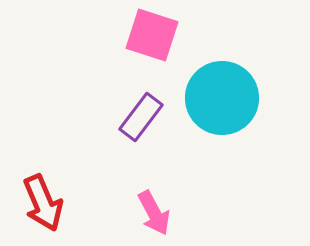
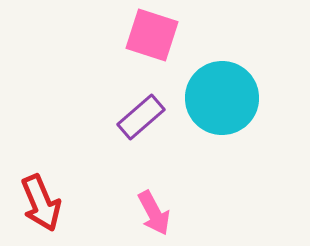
purple rectangle: rotated 12 degrees clockwise
red arrow: moved 2 px left
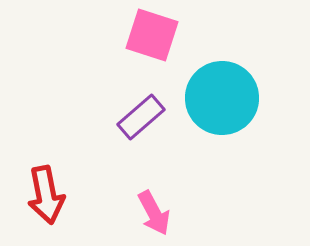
red arrow: moved 5 px right, 8 px up; rotated 12 degrees clockwise
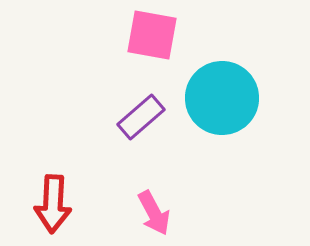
pink square: rotated 8 degrees counterclockwise
red arrow: moved 7 px right, 9 px down; rotated 14 degrees clockwise
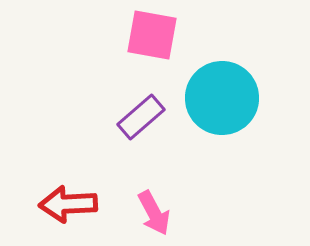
red arrow: moved 15 px right; rotated 84 degrees clockwise
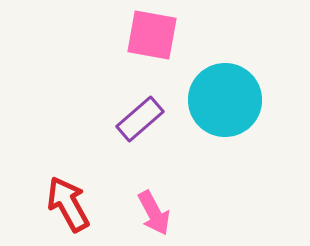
cyan circle: moved 3 px right, 2 px down
purple rectangle: moved 1 px left, 2 px down
red arrow: rotated 64 degrees clockwise
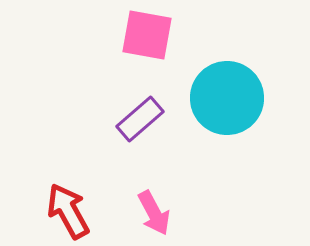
pink square: moved 5 px left
cyan circle: moved 2 px right, 2 px up
red arrow: moved 7 px down
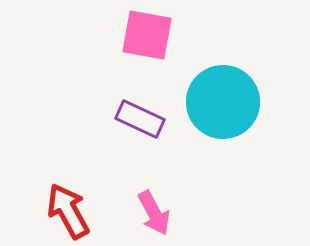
cyan circle: moved 4 px left, 4 px down
purple rectangle: rotated 66 degrees clockwise
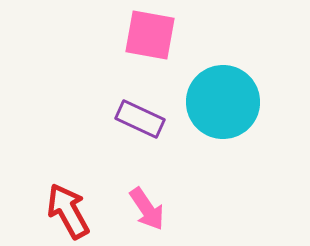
pink square: moved 3 px right
pink arrow: moved 7 px left, 4 px up; rotated 6 degrees counterclockwise
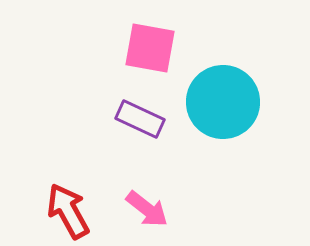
pink square: moved 13 px down
pink arrow: rotated 18 degrees counterclockwise
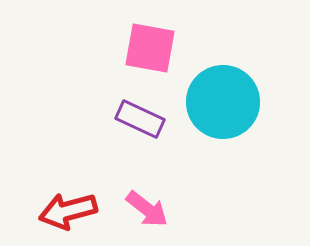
red arrow: rotated 76 degrees counterclockwise
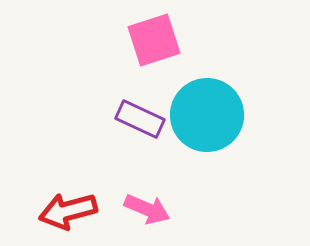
pink square: moved 4 px right, 8 px up; rotated 28 degrees counterclockwise
cyan circle: moved 16 px left, 13 px down
pink arrow: rotated 15 degrees counterclockwise
